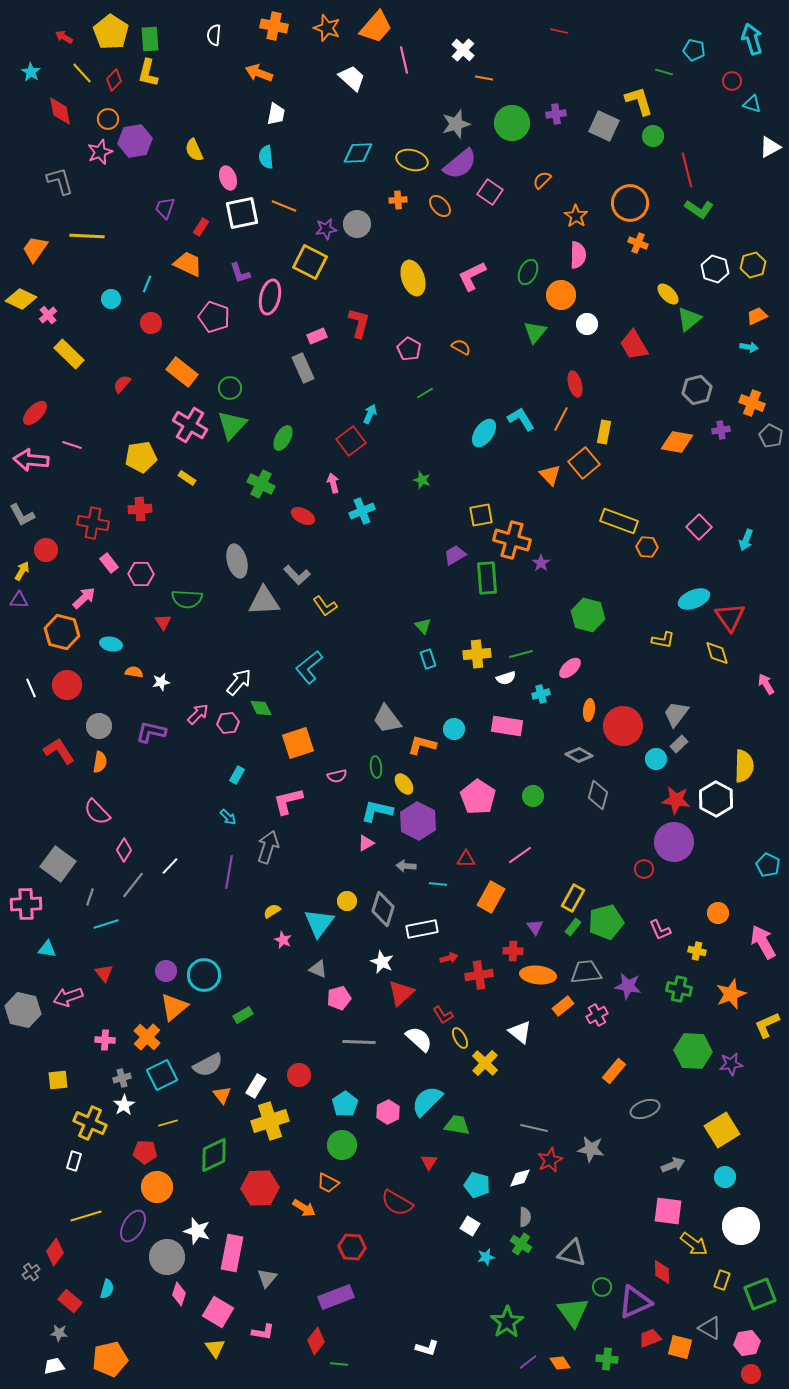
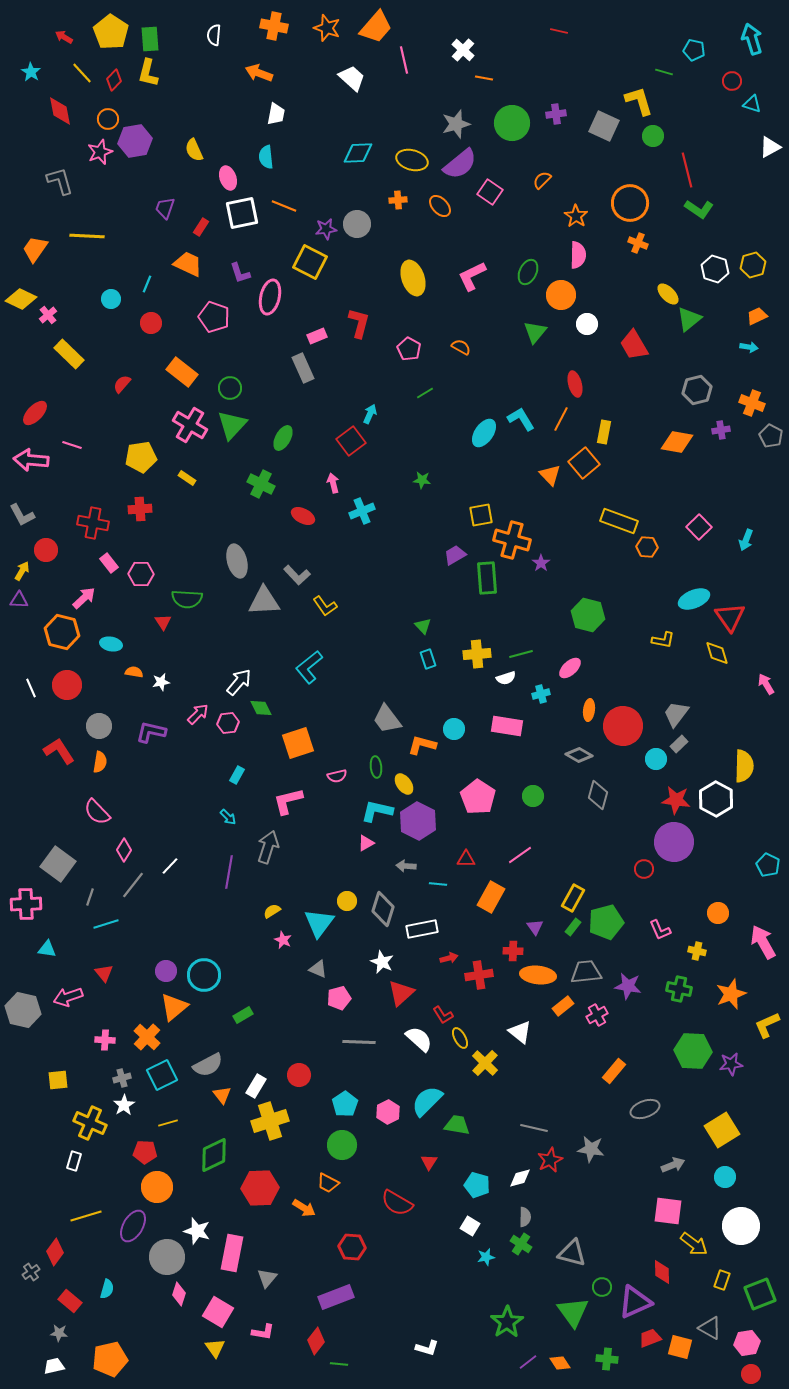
green star at (422, 480): rotated 12 degrees counterclockwise
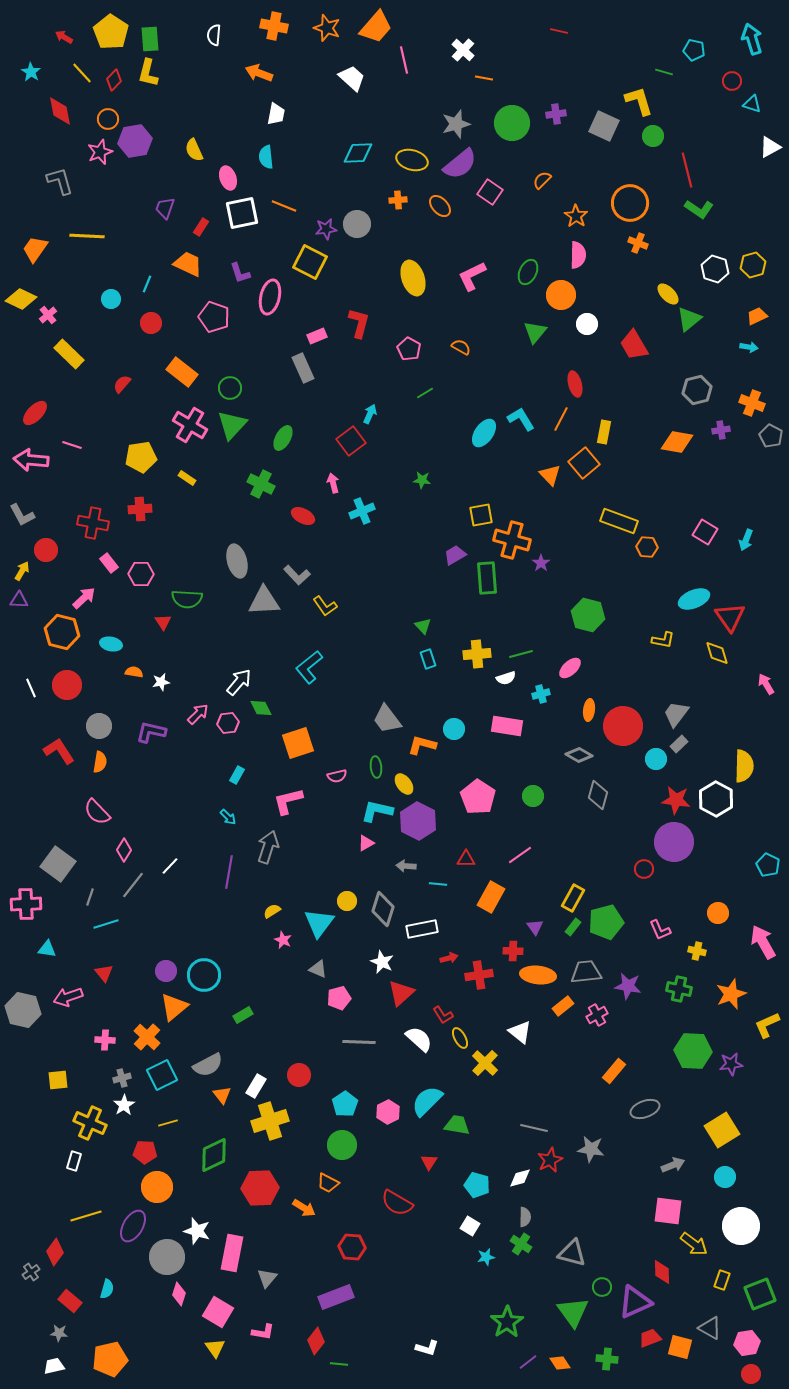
pink square at (699, 527): moved 6 px right, 5 px down; rotated 15 degrees counterclockwise
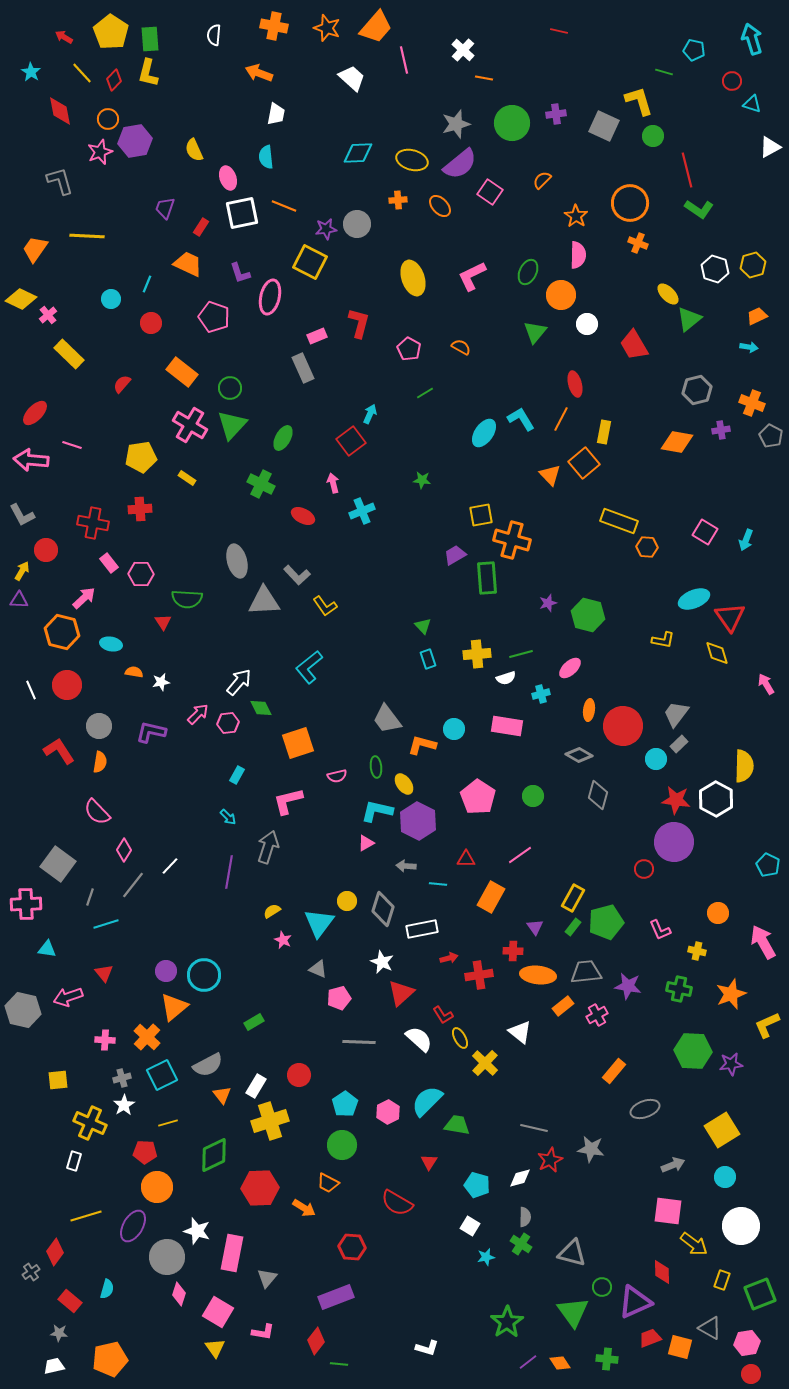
purple star at (541, 563): moved 7 px right, 40 px down; rotated 18 degrees clockwise
white line at (31, 688): moved 2 px down
green rectangle at (243, 1015): moved 11 px right, 7 px down
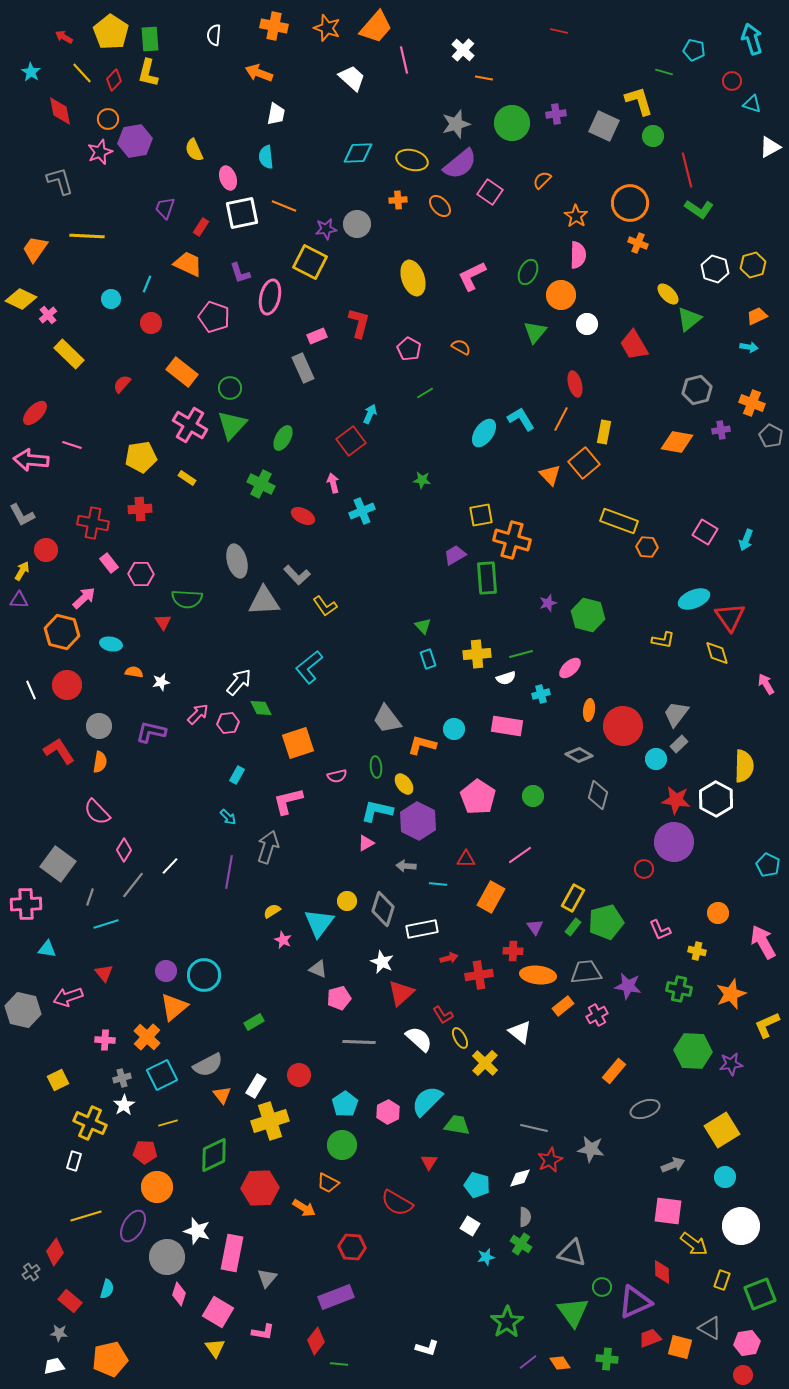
yellow square at (58, 1080): rotated 20 degrees counterclockwise
red circle at (751, 1374): moved 8 px left, 1 px down
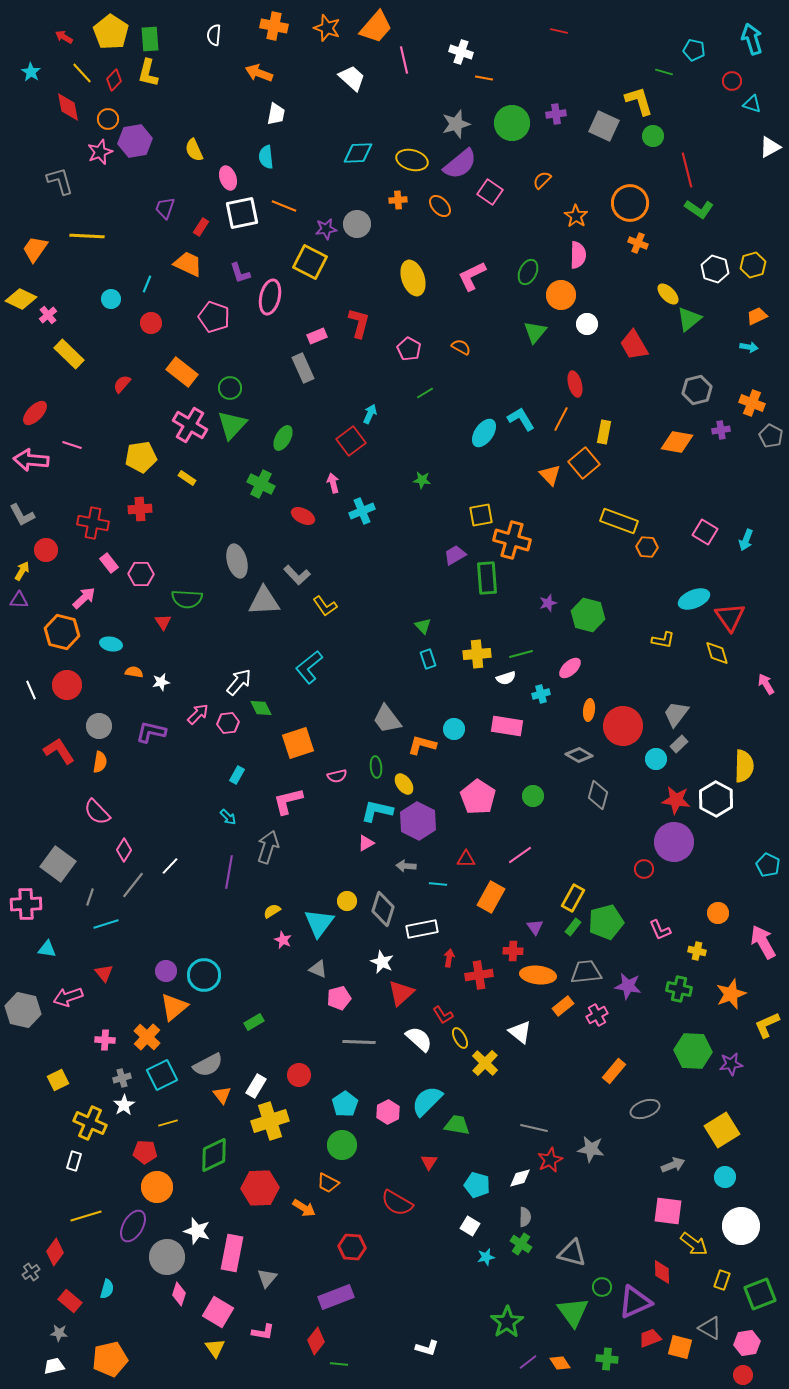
white cross at (463, 50): moved 2 px left, 2 px down; rotated 25 degrees counterclockwise
red diamond at (60, 111): moved 8 px right, 4 px up
red arrow at (449, 958): rotated 66 degrees counterclockwise
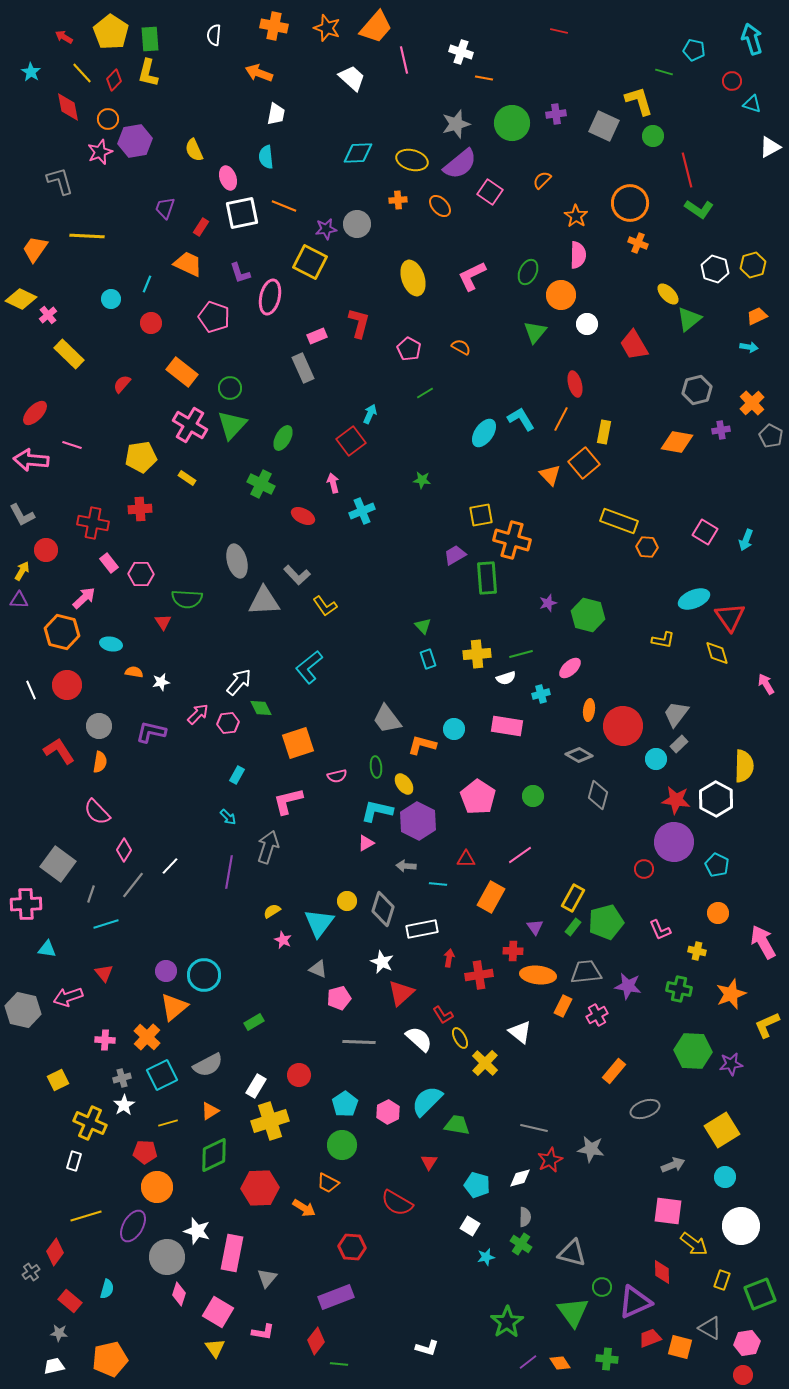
orange cross at (752, 403): rotated 25 degrees clockwise
cyan pentagon at (768, 865): moved 51 px left
gray line at (90, 897): moved 1 px right, 3 px up
orange rectangle at (563, 1006): rotated 25 degrees counterclockwise
orange triangle at (222, 1095): moved 12 px left, 16 px down; rotated 36 degrees clockwise
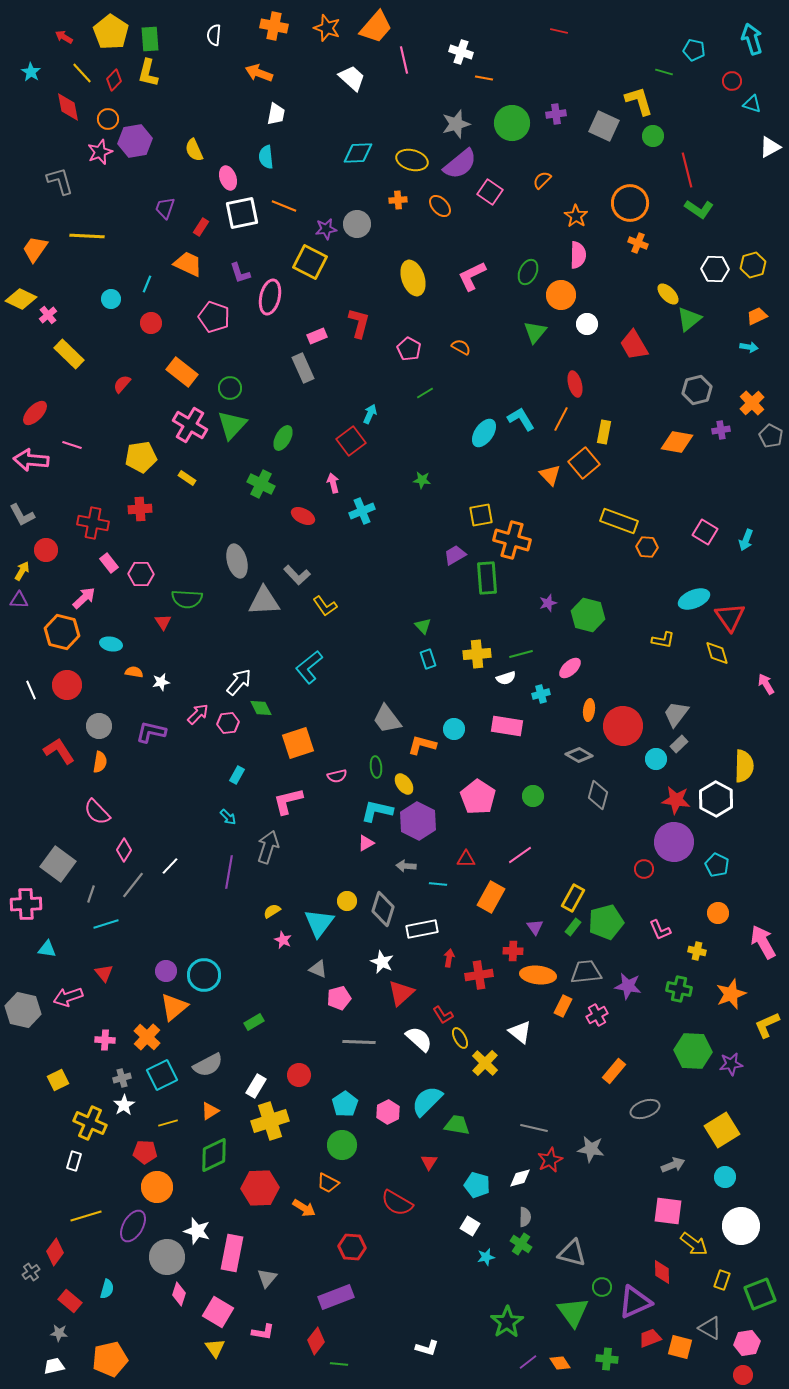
white hexagon at (715, 269): rotated 16 degrees counterclockwise
